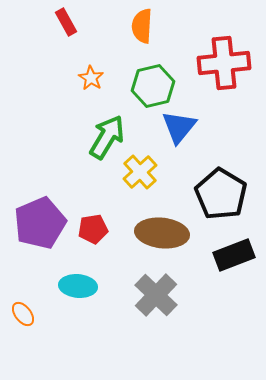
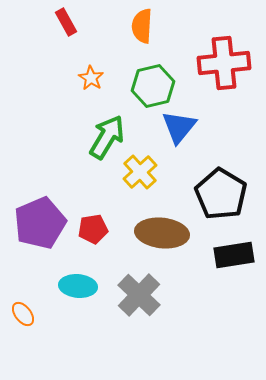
black rectangle: rotated 12 degrees clockwise
gray cross: moved 17 px left
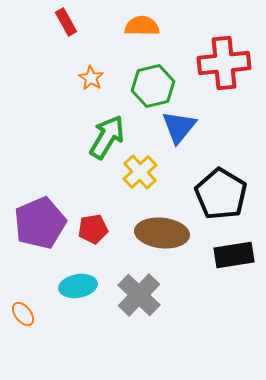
orange semicircle: rotated 88 degrees clockwise
cyan ellipse: rotated 15 degrees counterclockwise
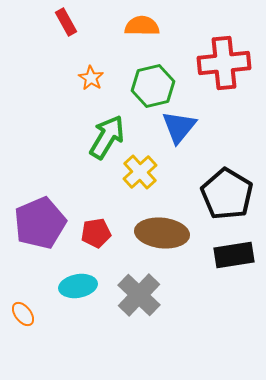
black pentagon: moved 6 px right
red pentagon: moved 3 px right, 4 px down
